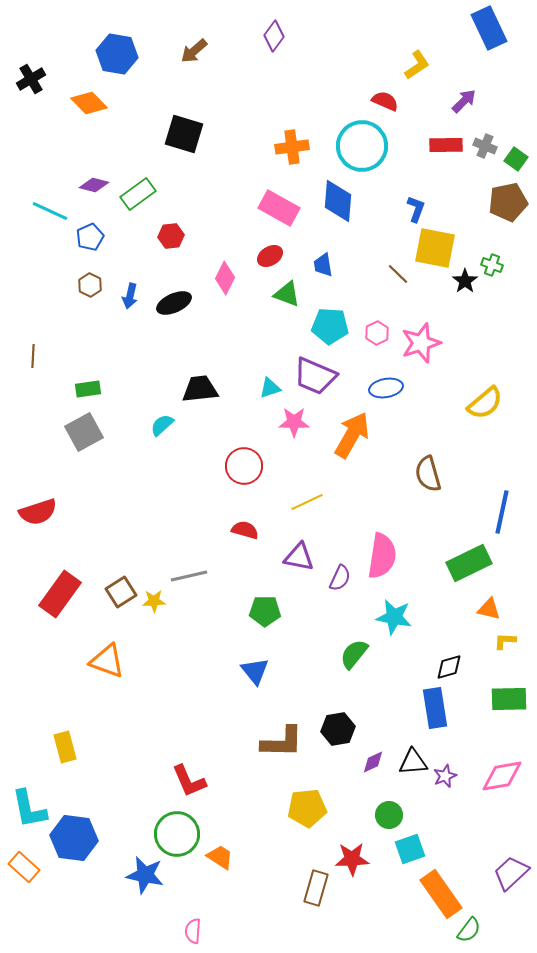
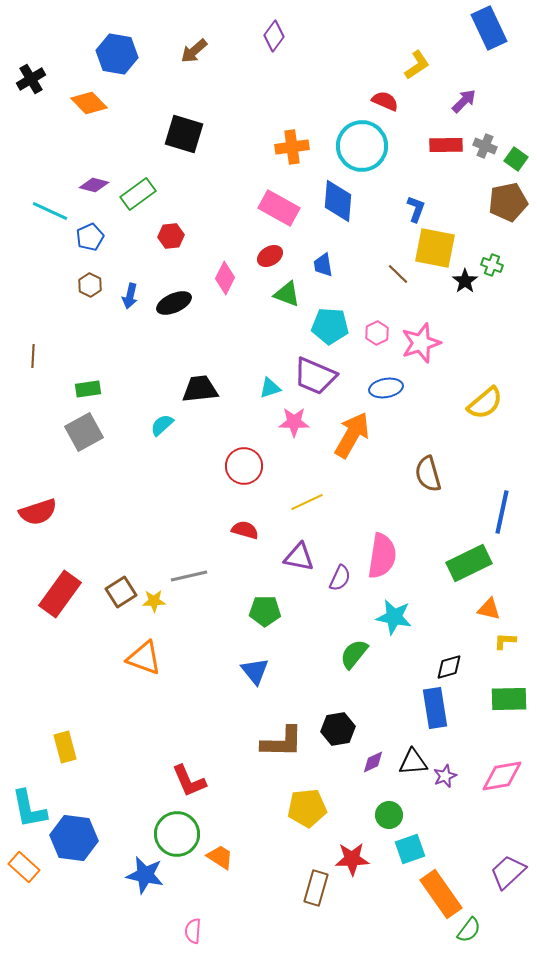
orange triangle at (107, 661): moved 37 px right, 3 px up
purple trapezoid at (511, 873): moved 3 px left, 1 px up
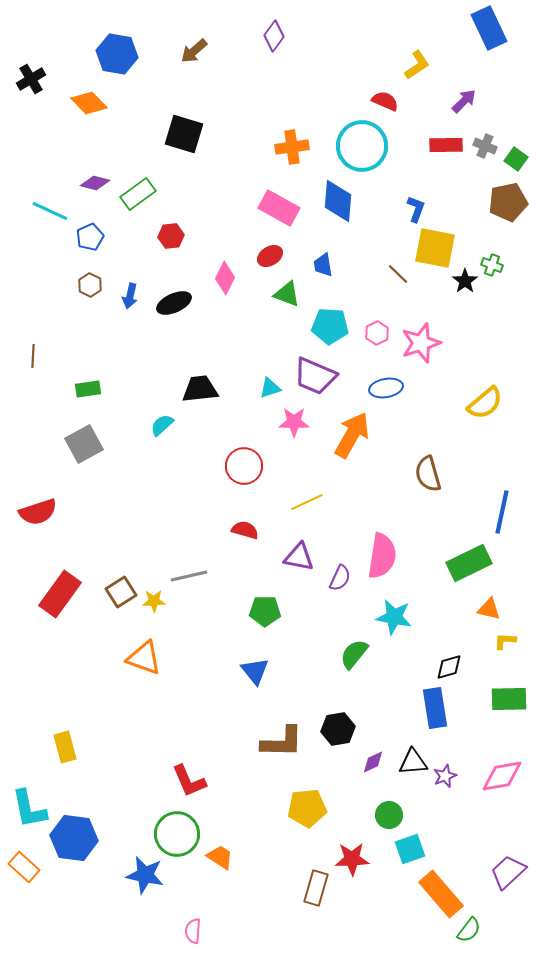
purple diamond at (94, 185): moved 1 px right, 2 px up
gray square at (84, 432): moved 12 px down
orange rectangle at (441, 894): rotated 6 degrees counterclockwise
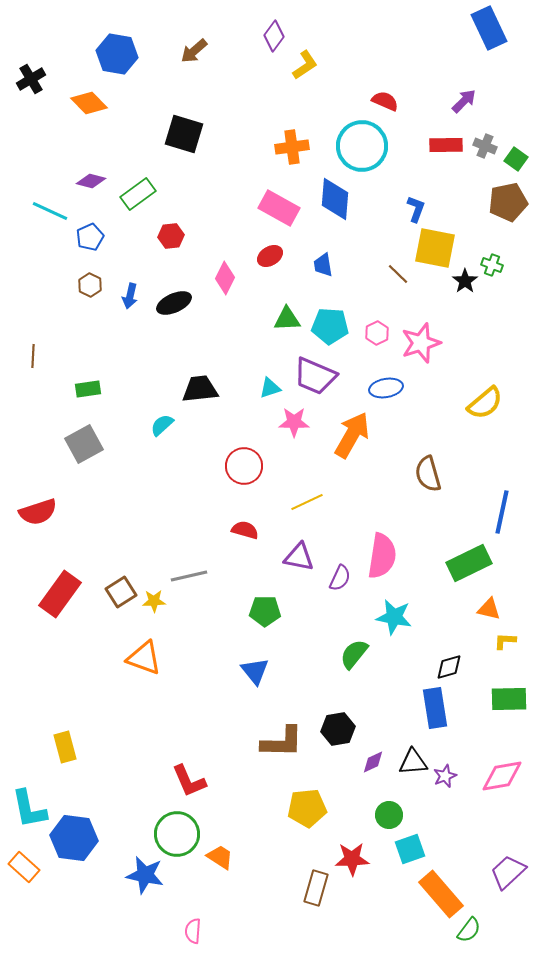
yellow L-shape at (417, 65): moved 112 px left
purple diamond at (95, 183): moved 4 px left, 2 px up
blue diamond at (338, 201): moved 3 px left, 2 px up
green triangle at (287, 294): moved 25 px down; rotated 24 degrees counterclockwise
